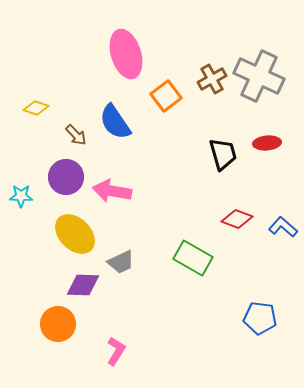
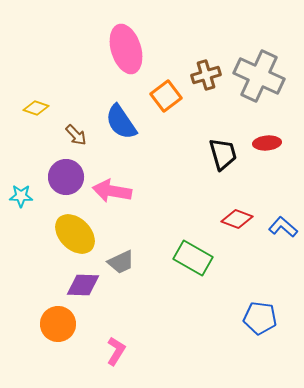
pink ellipse: moved 5 px up
brown cross: moved 6 px left, 4 px up; rotated 12 degrees clockwise
blue semicircle: moved 6 px right
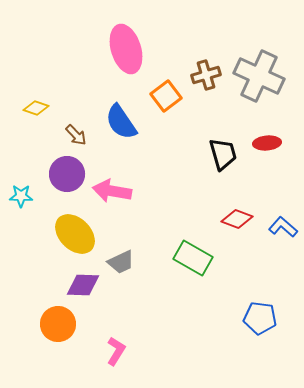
purple circle: moved 1 px right, 3 px up
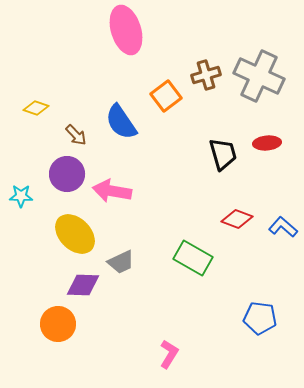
pink ellipse: moved 19 px up
pink L-shape: moved 53 px right, 3 px down
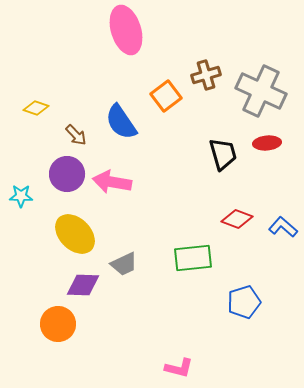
gray cross: moved 2 px right, 15 px down
pink arrow: moved 9 px up
green rectangle: rotated 36 degrees counterclockwise
gray trapezoid: moved 3 px right, 2 px down
blue pentagon: moved 16 px left, 16 px up; rotated 24 degrees counterclockwise
pink L-shape: moved 10 px right, 14 px down; rotated 72 degrees clockwise
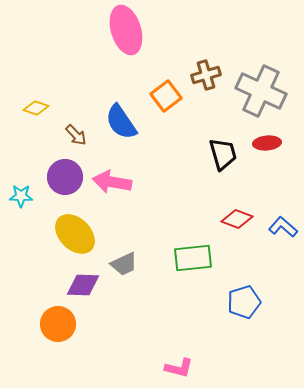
purple circle: moved 2 px left, 3 px down
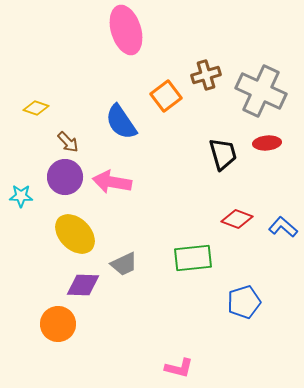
brown arrow: moved 8 px left, 7 px down
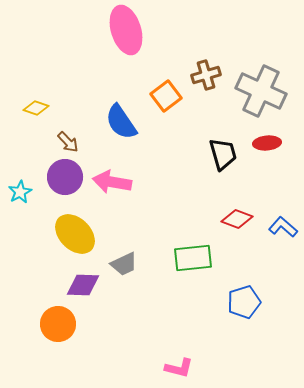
cyan star: moved 1 px left, 4 px up; rotated 30 degrees counterclockwise
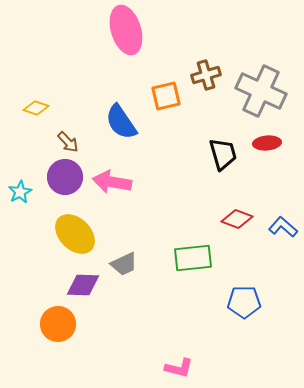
orange square: rotated 24 degrees clockwise
blue pentagon: rotated 16 degrees clockwise
